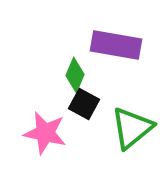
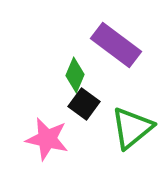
purple rectangle: rotated 27 degrees clockwise
black square: rotated 8 degrees clockwise
pink star: moved 2 px right, 6 px down
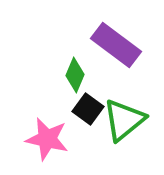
black square: moved 4 px right, 5 px down
green triangle: moved 8 px left, 8 px up
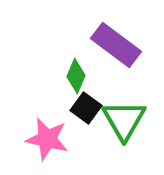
green diamond: moved 1 px right, 1 px down
black square: moved 2 px left, 1 px up
green triangle: rotated 21 degrees counterclockwise
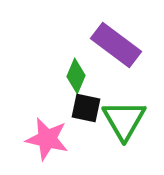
black square: rotated 24 degrees counterclockwise
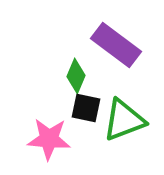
green triangle: rotated 39 degrees clockwise
pink star: moved 2 px right; rotated 9 degrees counterclockwise
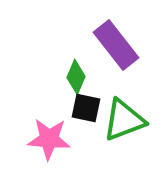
purple rectangle: rotated 15 degrees clockwise
green diamond: moved 1 px down
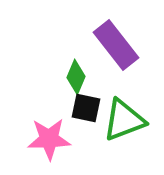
pink star: rotated 6 degrees counterclockwise
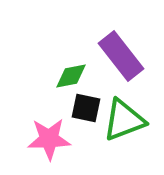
purple rectangle: moved 5 px right, 11 px down
green diamond: moved 5 px left, 1 px up; rotated 56 degrees clockwise
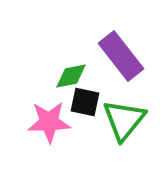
black square: moved 1 px left, 6 px up
green triangle: rotated 30 degrees counterclockwise
pink star: moved 17 px up
